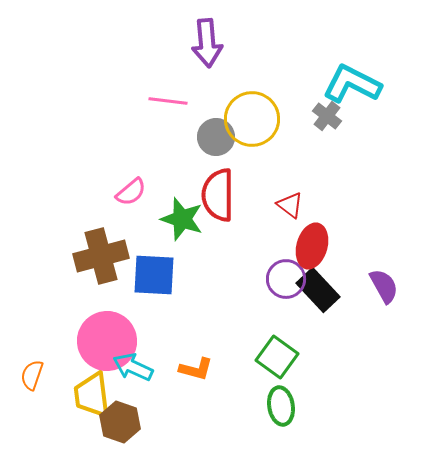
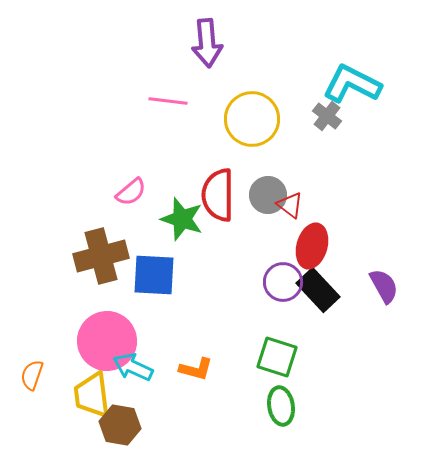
gray circle: moved 52 px right, 58 px down
purple circle: moved 3 px left, 3 px down
green square: rotated 18 degrees counterclockwise
brown hexagon: moved 3 px down; rotated 9 degrees counterclockwise
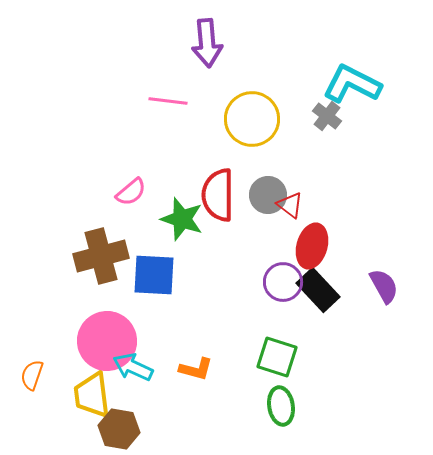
brown hexagon: moved 1 px left, 4 px down
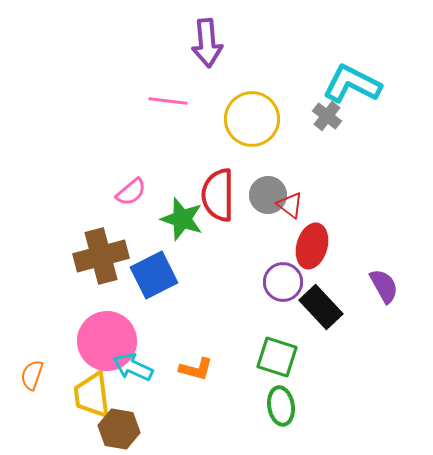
blue square: rotated 30 degrees counterclockwise
black rectangle: moved 3 px right, 17 px down
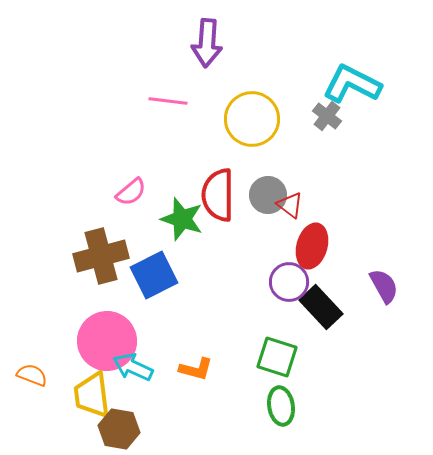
purple arrow: rotated 9 degrees clockwise
purple circle: moved 6 px right
orange semicircle: rotated 92 degrees clockwise
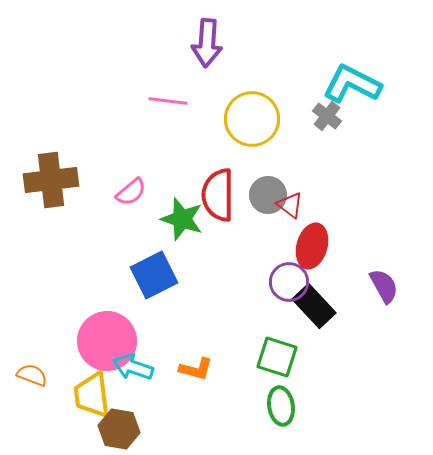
brown cross: moved 50 px left, 76 px up; rotated 8 degrees clockwise
black rectangle: moved 7 px left, 1 px up
cyan arrow: rotated 6 degrees counterclockwise
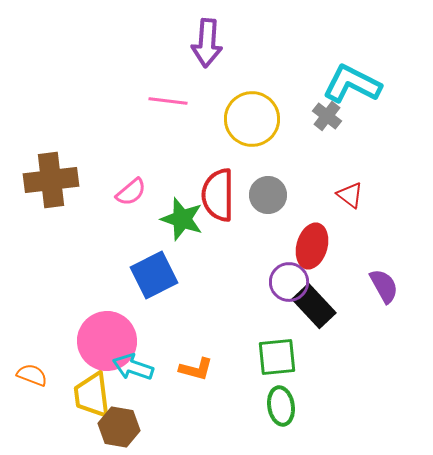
red triangle: moved 60 px right, 10 px up
green square: rotated 24 degrees counterclockwise
brown hexagon: moved 2 px up
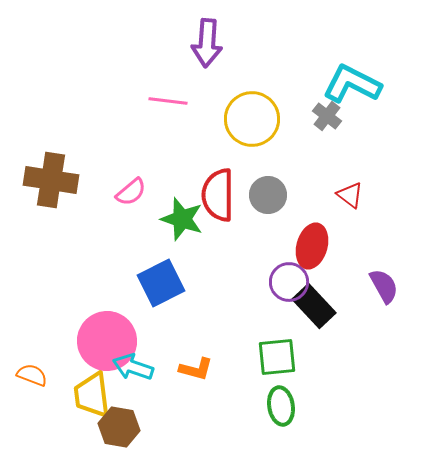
brown cross: rotated 16 degrees clockwise
blue square: moved 7 px right, 8 px down
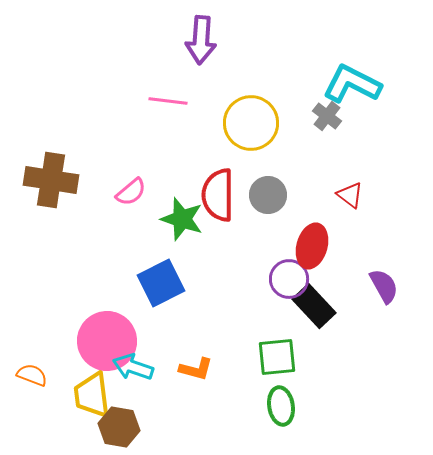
purple arrow: moved 6 px left, 3 px up
yellow circle: moved 1 px left, 4 px down
purple circle: moved 3 px up
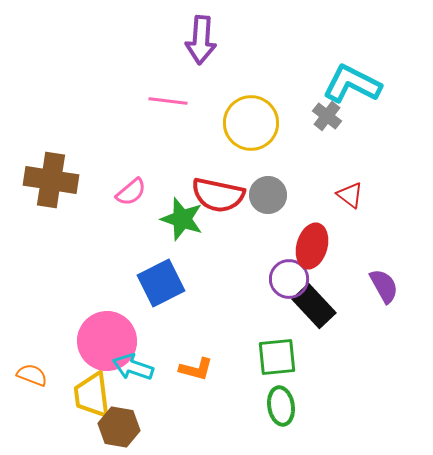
red semicircle: rotated 78 degrees counterclockwise
